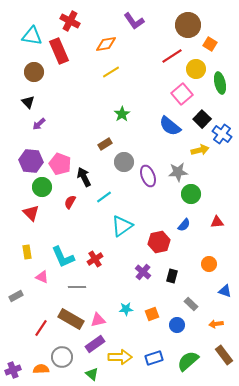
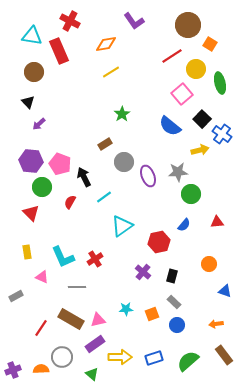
gray rectangle at (191, 304): moved 17 px left, 2 px up
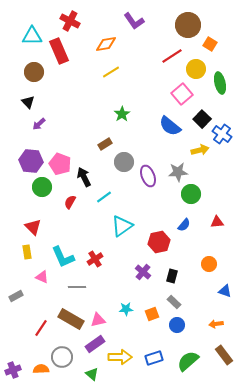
cyan triangle at (32, 36): rotated 10 degrees counterclockwise
red triangle at (31, 213): moved 2 px right, 14 px down
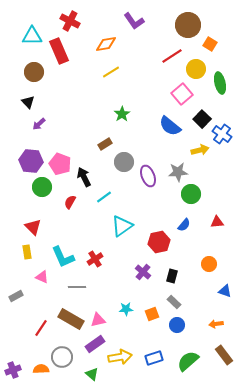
yellow arrow at (120, 357): rotated 10 degrees counterclockwise
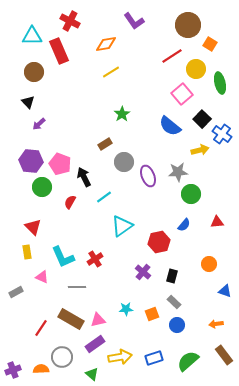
gray rectangle at (16, 296): moved 4 px up
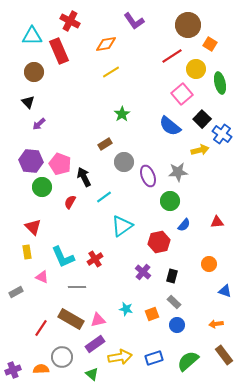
green circle at (191, 194): moved 21 px left, 7 px down
cyan star at (126, 309): rotated 16 degrees clockwise
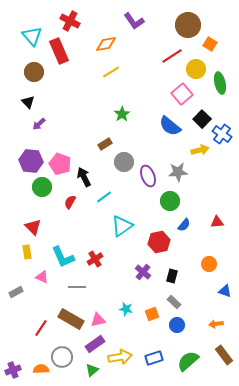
cyan triangle at (32, 36): rotated 50 degrees clockwise
green triangle at (92, 374): moved 4 px up; rotated 40 degrees clockwise
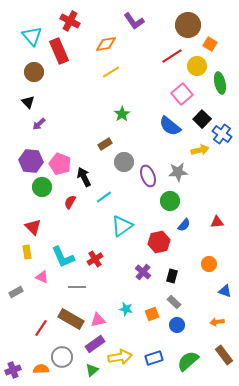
yellow circle at (196, 69): moved 1 px right, 3 px up
orange arrow at (216, 324): moved 1 px right, 2 px up
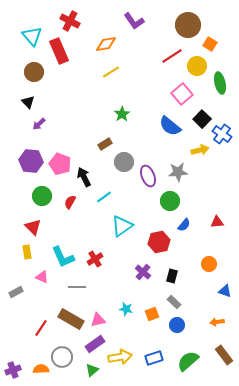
green circle at (42, 187): moved 9 px down
